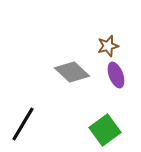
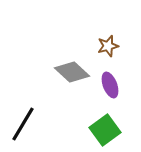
purple ellipse: moved 6 px left, 10 px down
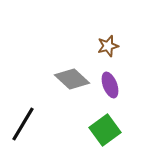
gray diamond: moved 7 px down
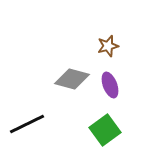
gray diamond: rotated 28 degrees counterclockwise
black line: moved 4 px right; rotated 33 degrees clockwise
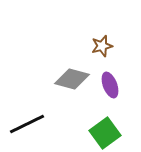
brown star: moved 6 px left
green square: moved 3 px down
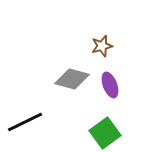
black line: moved 2 px left, 2 px up
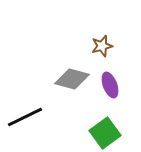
black line: moved 5 px up
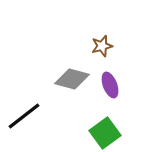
black line: moved 1 px left, 1 px up; rotated 12 degrees counterclockwise
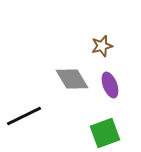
gray diamond: rotated 44 degrees clockwise
black line: rotated 12 degrees clockwise
green square: rotated 16 degrees clockwise
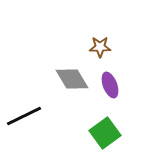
brown star: moved 2 px left, 1 px down; rotated 15 degrees clockwise
green square: rotated 16 degrees counterclockwise
